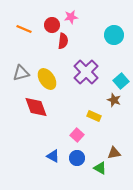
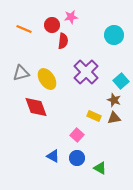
brown triangle: moved 35 px up
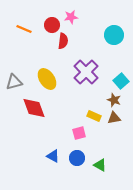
gray triangle: moved 7 px left, 9 px down
red diamond: moved 2 px left, 1 px down
pink square: moved 2 px right, 2 px up; rotated 32 degrees clockwise
green triangle: moved 3 px up
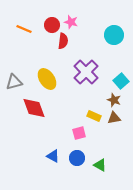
pink star: moved 5 px down; rotated 24 degrees clockwise
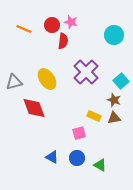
blue triangle: moved 1 px left, 1 px down
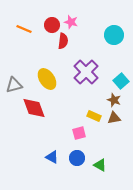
gray triangle: moved 3 px down
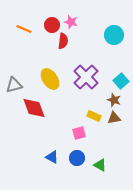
purple cross: moved 5 px down
yellow ellipse: moved 3 px right
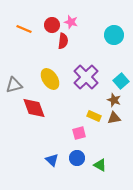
blue triangle: moved 3 px down; rotated 16 degrees clockwise
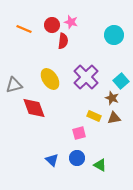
brown star: moved 2 px left, 2 px up
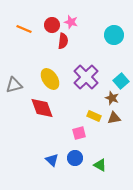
red diamond: moved 8 px right
blue circle: moved 2 px left
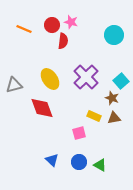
blue circle: moved 4 px right, 4 px down
